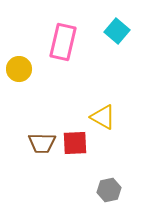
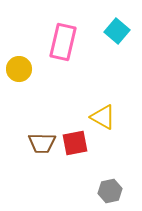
red square: rotated 8 degrees counterclockwise
gray hexagon: moved 1 px right, 1 px down
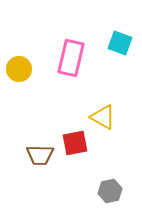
cyan square: moved 3 px right, 12 px down; rotated 20 degrees counterclockwise
pink rectangle: moved 8 px right, 16 px down
brown trapezoid: moved 2 px left, 12 px down
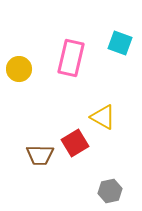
red square: rotated 20 degrees counterclockwise
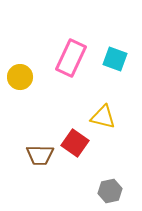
cyan square: moved 5 px left, 16 px down
pink rectangle: rotated 12 degrees clockwise
yellow circle: moved 1 px right, 8 px down
yellow triangle: rotated 16 degrees counterclockwise
red square: rotated 24 degrees counterclockwise
